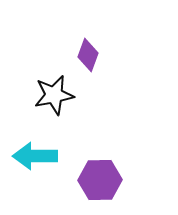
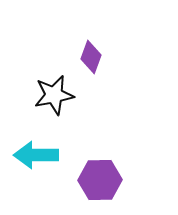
purple diamond: moved 3 px right, 2 px down
cyan arrow: moved 1 px right, 1 px up
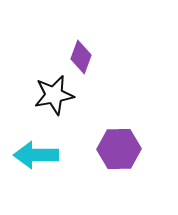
purple diamond: moved 10 px left
purple hexagon: moved 19 px right, 31 px up
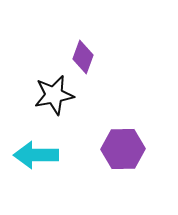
purple diamond: moved 2 px right
purple hexagon: moved 4 px right
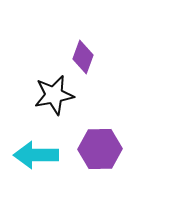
purple hexagon: moved 23 px left
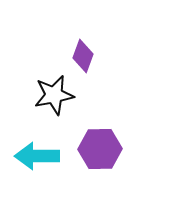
purple diamond: moved 1 px up
cyan arrow: moved 1 px right, 1 px down
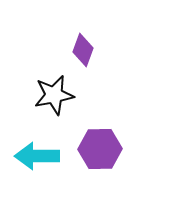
purple diamond: moved 6 px up
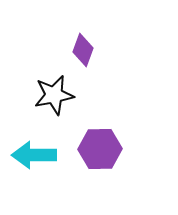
cyan arrow: moved 3 px left, 1 px up
